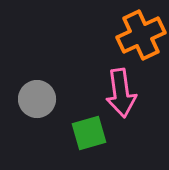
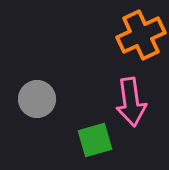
pink arrow: moved 10 px right, 9 px down
green square: moved 6 px right, 7 px down
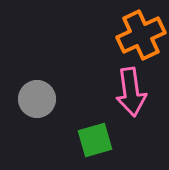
pink arrow: moved 10 px up
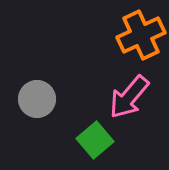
pink arrow: moved 2 px left, 5 px down; rotated 48 degrees clockwise
green square: rotated 24 degrees counterclockwise
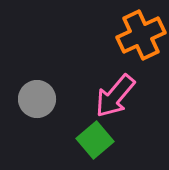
pink arrow: moved 14 px left, 1 px up
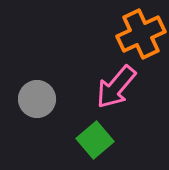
orange cross: moved 1 px up
pink arrow: moved 1 px right, 9 px up
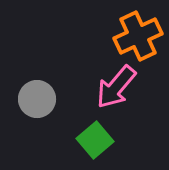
orange cross: moved 3 px left, 2 px down
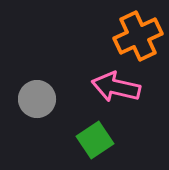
pink arrow: rotated 63 degrees clockwise
green square: rotated 6 degrees clockwise
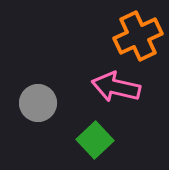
gray circle: moved 1 px right, 4 px down
green square: rotated 9 degrees counterclockwise
